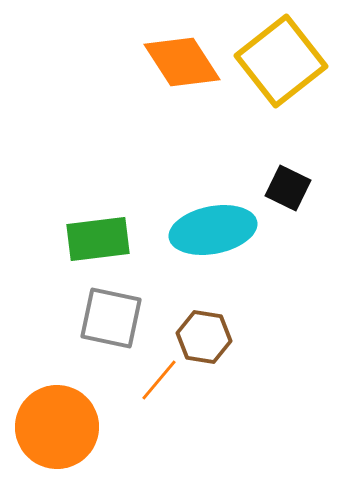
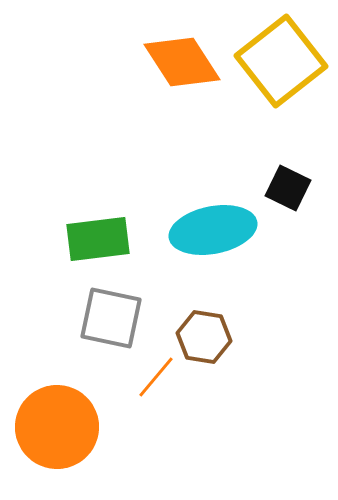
orange line: moved 3 px left, 3 px up
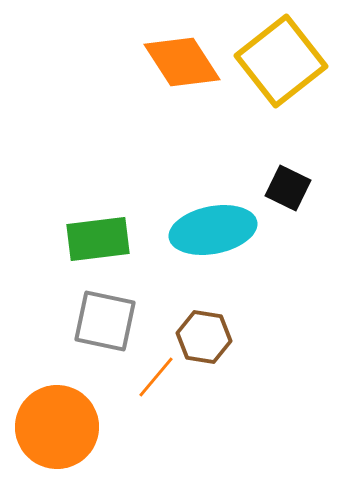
gray square: moved 6 px left, 3 px down
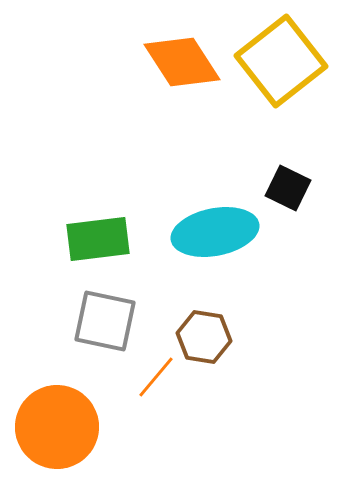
cyan ellipse: moved 2 px right, 2 px down
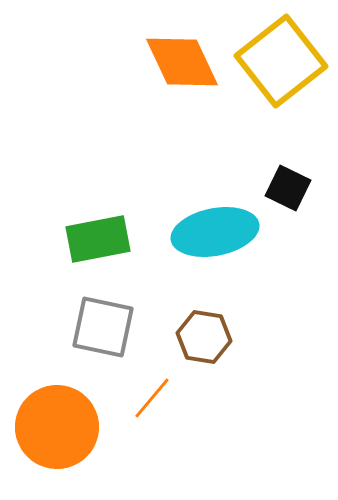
orange diamond: rotated 8 degrees clockwise
green rectangle: rotated 4 degrees counterclockwise
gray square: moved 2 px left, 6 px down
orange line: moved 4 px left, 21 px down
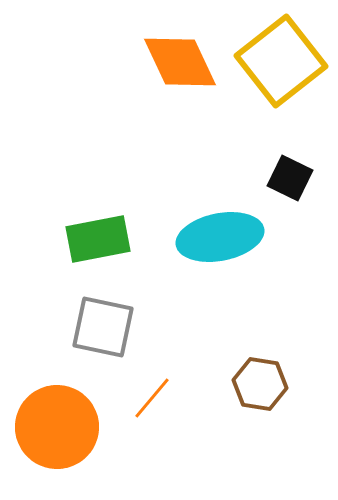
orange diamond: moved 2 px left
black square: moved 2 px right, 10 px up
cyan ellipse: moved 5 px right, 5 px down
brown hexagon: moved 56 px right, 47 px down
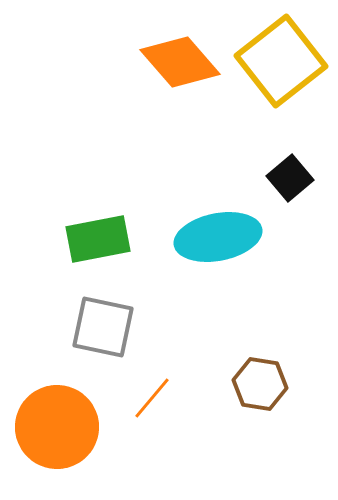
orange diamond: rotated 16 degrees counterclockwise
black square: rotated 24 degrees clockwise
cyan ellipse: moved 2 px left
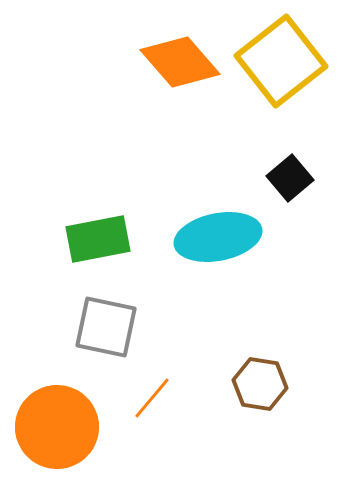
gray square: moved 3 px right
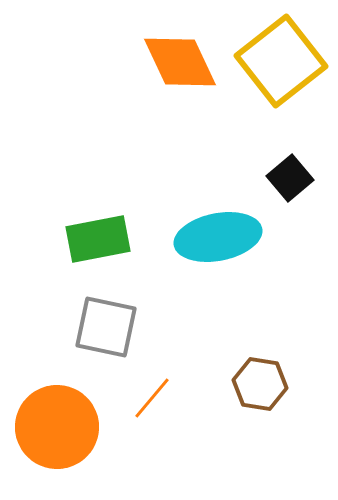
orange diamond: rotated 16 degrees clockwise
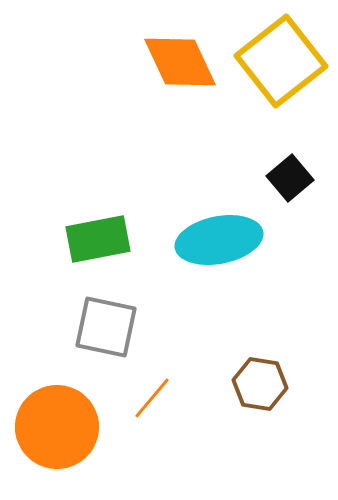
cyan ellipse: moved 1 px right, 3 px down
